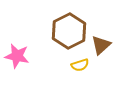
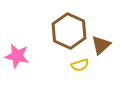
brown hexagon: rotated 8 degrees counterclockwise
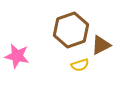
brown hexagon: moved 2 px right, 1 px up; rotated 16 degrees clockwise
brown triangle: rotated 15 degrees clockwise
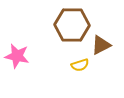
brown hexagon: moved 1 px right, 5 px up; rotated 20 degrees clockwise
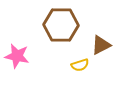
brown hexagon: moved 11 px left
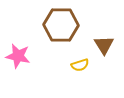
brown triangle: moved 3 px right; rotated 35 degrees counterclockwise
pink star: moved 1 px right
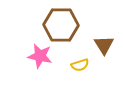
pink star: moved 22 px right
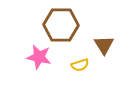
pink star: moved 1 px left, 1 px down
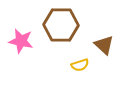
brown triangle: rotated 15 degrees counterclockwise
pink star: moved 18 px left, 16 px up
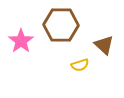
pink star: rotated 25 degrees clockwise
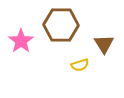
brown triangle: moved 1 px up; rotated 15 degrees clockwise
